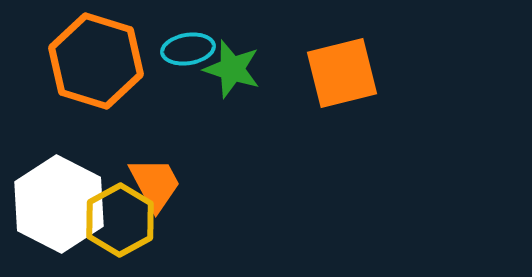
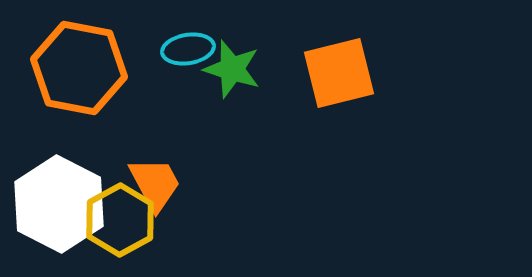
orange hexagon: moved 17 px left, 7 px down; rotated 6 degrees counterclockwise
orange square: moved 3 px left
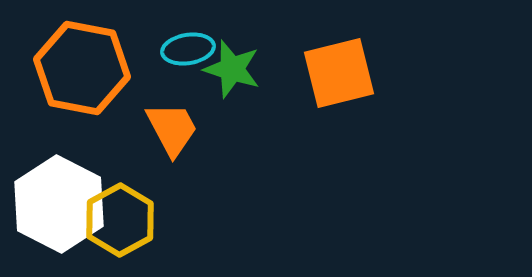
orange hexagon: moved 3 px right
orange trapezoid: moved 17 px right, 55 px up
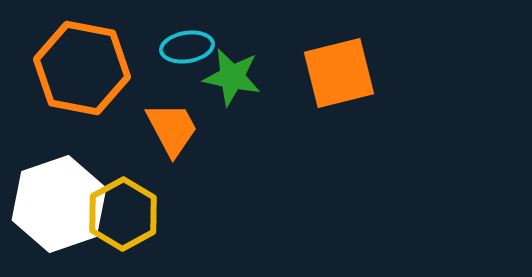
cyan ellipse: moved 1 px left, 2 px up
green star: moved 8 px down; rotated 6 degrees counterclockwise
white hexagon: rotated 14 degrees clockwise
yellow hexagon: moved 3 px right, 6 px up
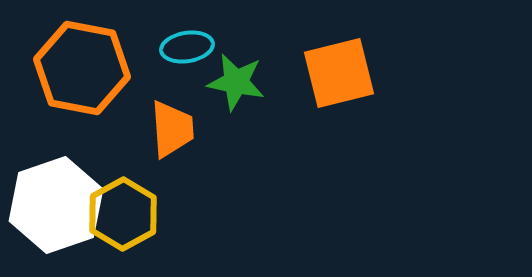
green star: moved 4 px right, 5 px down
orange trapezoid: rotated 24 degrees clockwise
white hexagon: moved 3 px left, 1 px down
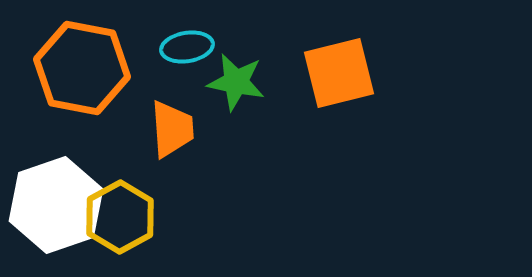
yellow hexagon: moved 3 px left, 3 px down
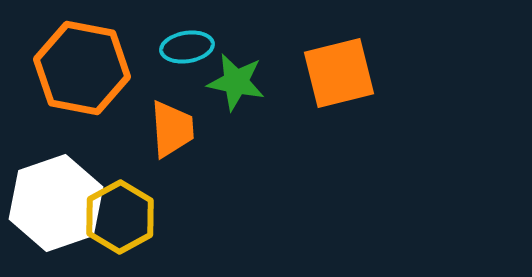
white hexagon: moved 2 px up
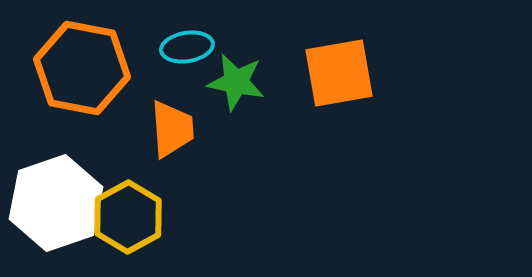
orange square: rotated 4 degrees clockwise
yellow hexagon: moved 8 px right
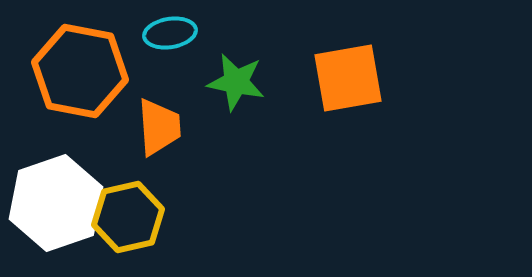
cyan ellipse: moved 17 px left, 14 px up
orange hexagon: moved 2 px left, 3 px down
orange square: moved 9 px right, 5 px down
orange trapezoid: moved 13 px left, 2 px up
yellow hexagon: rotated 16 degrees clockwise
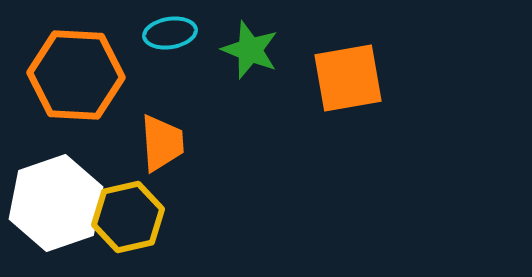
orange hexagon: moved 4 px left, 4 px down; rotated 8 degrees counterclockwise
green star: moved 14 px right, 32 px up; rotated 10 degrees clockwise
orange trapezoid: moved 3 px right, 16 px down
